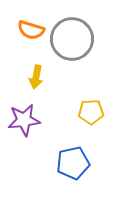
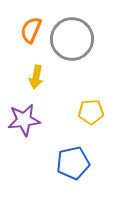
orange semicircle: rotated 96 degrees clockwise
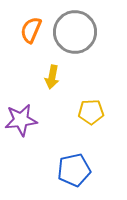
gray circle: moved 3 px right, 7 px up
yellow arrow: moved 16 px right
purple star: moved 3 px left
blue pentagon: moved 1 px right, 7 px down
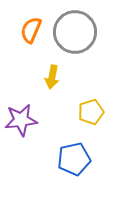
yellow pentagon: rotated 15 degrees counterclockwise
blue pentagon: moved 11 px up
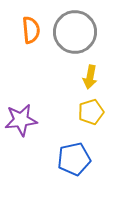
orange semicircle: rotated 152 degrees clockwise
yellow arrow: moved 38 px right
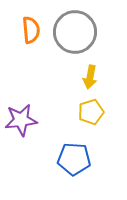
blue pentagon: rotated 16 degrees clockwise
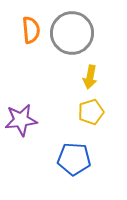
gray circle: moved 3 px left, 1 px down
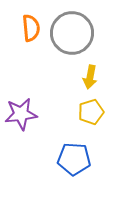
orange semicircle: moved 2 px up
purple star: moved 6 px up
